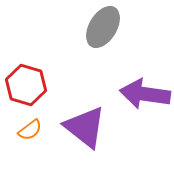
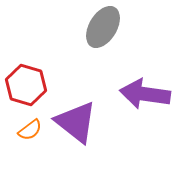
purple triangle: moved 9 px left, 5 px up
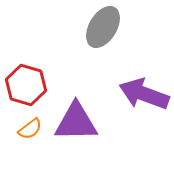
purple arrow: moved 1 px left; rotated 12 degrees clockwise
purple triangle: rotated 39 degrees counterclockwise
orange semicircle: moved 1 px up
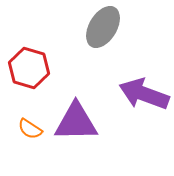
red hexagon: moved 3 px right, 17 px up
orange semicircle: rotated 70 degrees clockwise
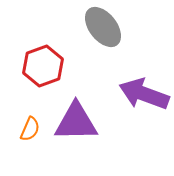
gray ellipse: rotated 69 degrees counterclockwise
red hexagon: moved 14 px right, 2 px up; rotated 24 degrees clockwise
orange semicircle: rotated 100 degrees counterclockwise
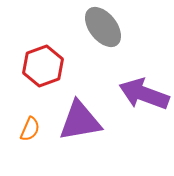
purple triangle: moved 4 px right, 1 px up; rotated 9 degrees counterclockwise
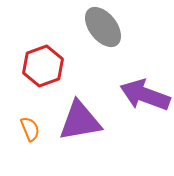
purple arrow: moved 1 px right, 1 px down
orange semicircle: rotated 45 degrees counterclockwise
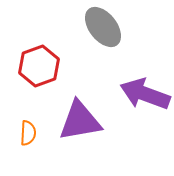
red hexagon: moved 4 px left
purple arrow: moved 1 px up
orange semicircle: moved 2 px left, 4 px down; rotated 25 degrees clockwise
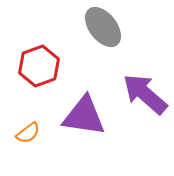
purple arrow: rotated 21 degrees clockwise
purple triangle: moved 4 px right, 5 px up; rotated 18 degrees clockwise
orange semicircle: rotated 50 degrees clockwise
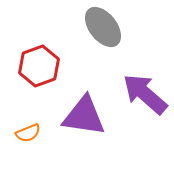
orange semicircle: rotated 15 degrees clockwise
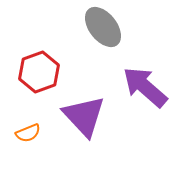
red hexagon: moved 6 px down
purple arrow: moved 7 px up
purple triangle: rotated 39 degrees clockwise
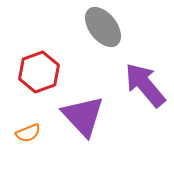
purple arrow: moved 2 px up; rotated 9 degrees clockwise
purple triangle: moved 1 px left
